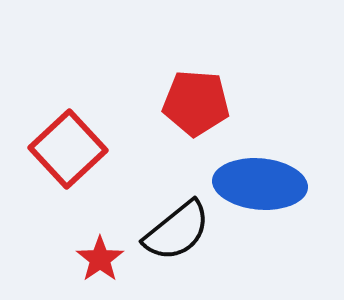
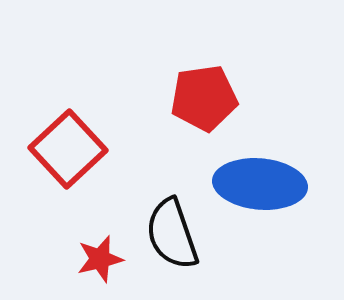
red pentagon: moved 8 px right, 5 px up; rotated 12 degrees counterclockwise
black semicircle: moved 5 px left, 3 px down; rotated 110 degrees clockwise
red star: rotated 21 degrees clockwise
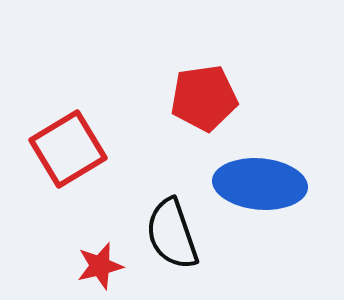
red square: rotated 12 degrees clockwise
red star: moved 7 px down
